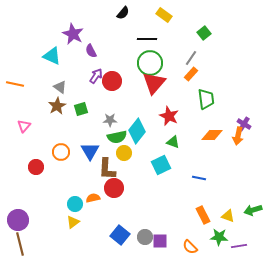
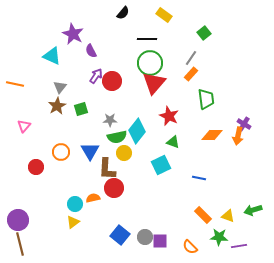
gray triangle at (60, 87): rotated 32 degrees clockwise
orange rectangle at (203, 215): rotated 18 degrees counterclockwise
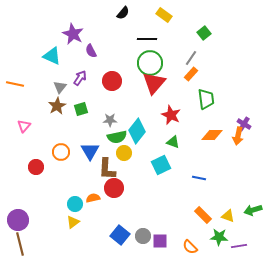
purple arrow at (96, 76): moved 16 px left, 2 px down
red star at (169, 116): moved 2 px right, 1 px up
gray circle at (145, 237): moved 2 px left, 1 px up
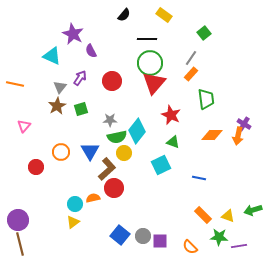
black semicircle at (123, 13): moved 1 px right, 2 px down
brown L-shape at (107, 169): rotated 135 degrees counterclockwise
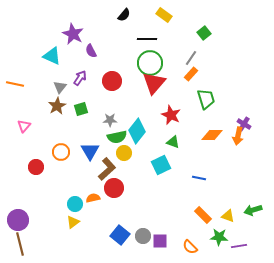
green trapezoid at (206, 99): rotated 10 degrees counterclockwise
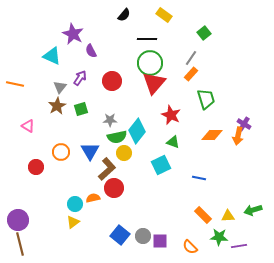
pink triangle at (24, 126): moved 4 px right; rotated 40 degrees counterclockwise
yellow triangle at (228, 216): rotated 24 degrees counterclockwise
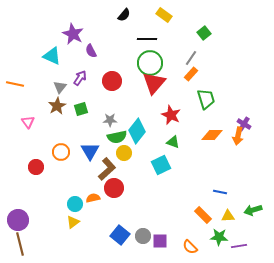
pink triangle at (28, 126): moved 4 px up; rotated 24 degrees clockwise
blue line at (199, 178): moved 21 px right, 14 px down
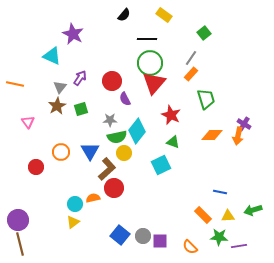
purple semicircle at (91, 51): moved 34 px right, 48 px down
